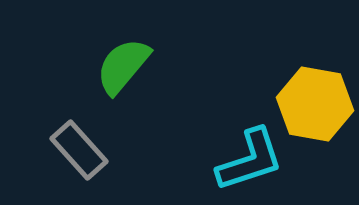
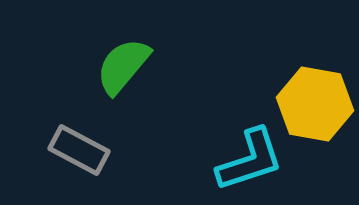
gray rectangle: rotated 20 degrees counterclockwise
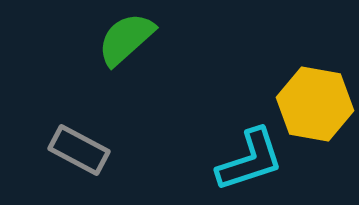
green semicircle: moved 3 px right, 27 px up; rotated 8 degrees clockwise
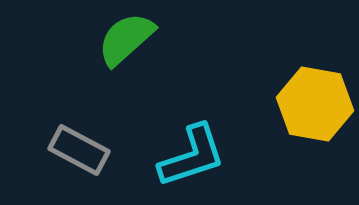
cyan L-shape: moved 58 px left, 4 px up
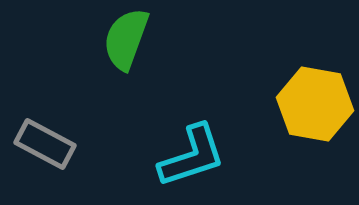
green semicircle: rotated 28 degrees counterclockwise
gray rectangle: moved 34 px left, 6 px up
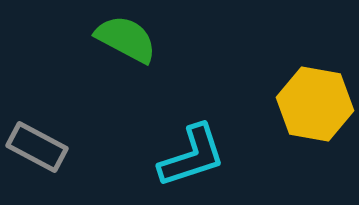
green semicircle: rotated 98 degrees clockwise
gray rectangle: moved 8 px left, 3 px down
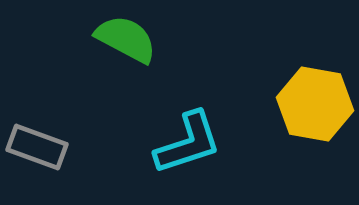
gray rectangle: rotated 8 degrees counterclockwise
cyan L-shape: moved 4 px left, 13 px up
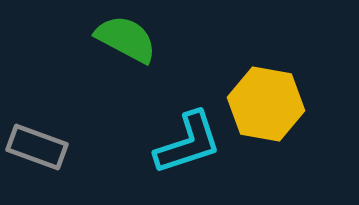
yellow hexagon: moved 49 px left
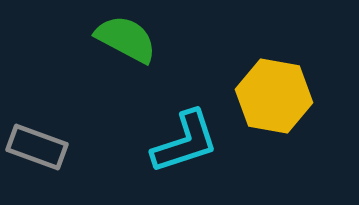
yellow hexagon: moved 8 px right, 8 px up
cyan L-shape: moved 3 px left, 1 px up
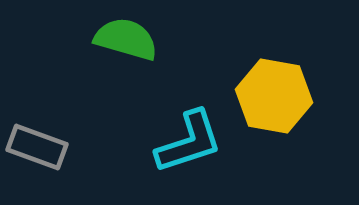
green semicircle: rotated 12 degrees counterclockwise
cyan L-shape: moved 4 px right
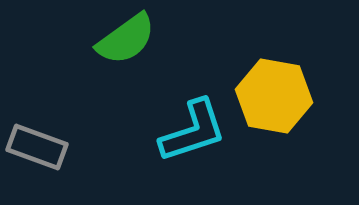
green semicircle: rotated 128 degrees clockwise
cyan L-shape: moved 4 px right, 11 px up
